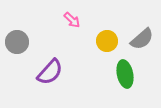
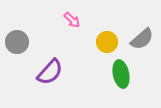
yellow circle: moved 1 px down
green ellipse: moved 4 px left
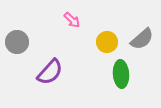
green ellipse: rotated 8 degrees clockwise
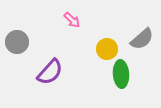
yellow circle: moved 7 px down
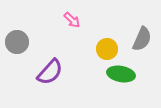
gray semicircle: rotated 25 degrees counterclockwise
green ellipse: rotated 76 degrees counterclockwise
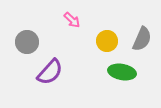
gray circle: moved 10 px right
yellow circle: moved 8 px up
green ellipse: moved 1 px right, 2 px up
